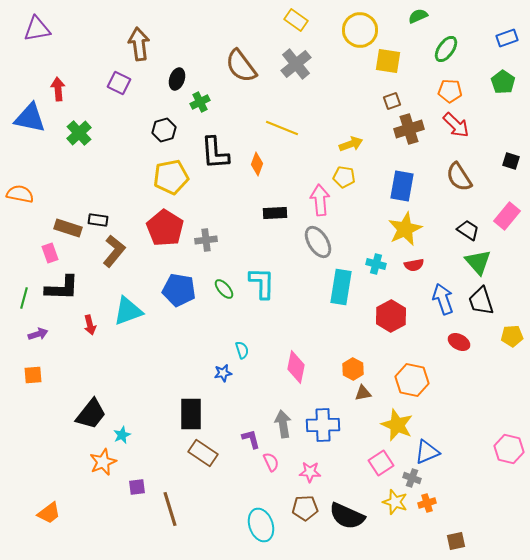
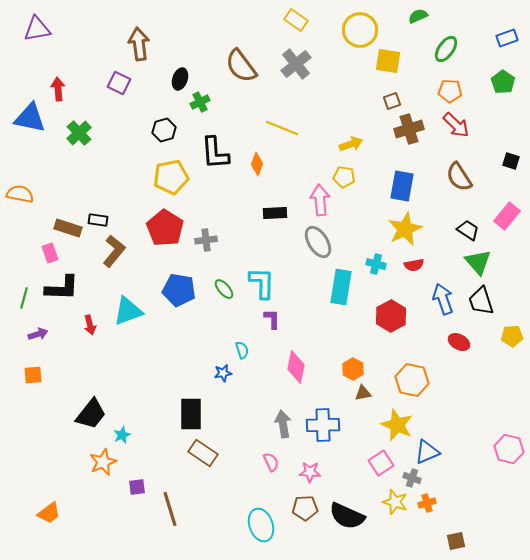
black ellipse at (177, 79): moved 3 px right
purple L-shape at (251, 439): moved 21 px right, 120 px up; rotated 15 degrees clockwise
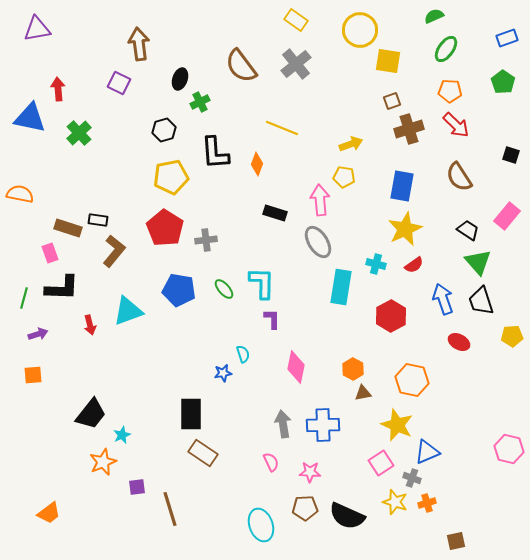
green semicircle at (418, 16): moved 16 px right
black square at (511, 161): moved 6 px up
black rectangle at (275, 213): rotated 20 degrees clockwise
red semicircle at (414, 265): rotated 24 degrees counterclockwise
cyan semicircle at (242, 350): moved 1 px right, 4 px down
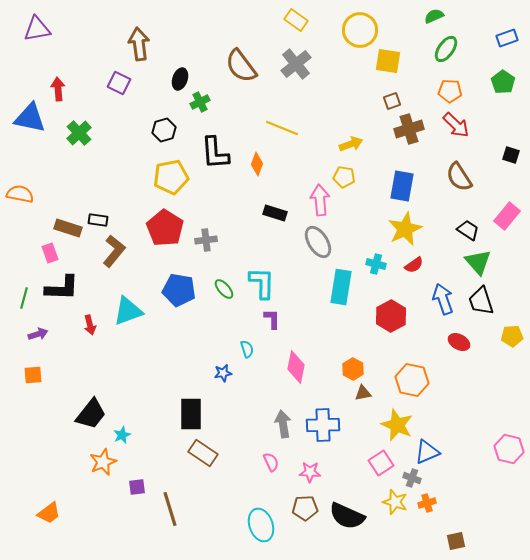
cyan semicircle at (243, 354): moved 4 px right, 5 px up
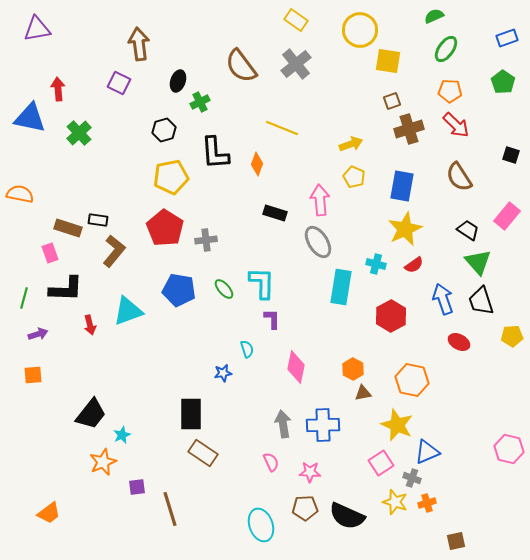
black ellipse at (180, 79): moved 2 px left, 2 px down
yellow pentagon at (344, 177): moved 10 px right; rotated 15 degrees clockwise
black L-shape at (62, 288): moved 4 px right, 1 px down
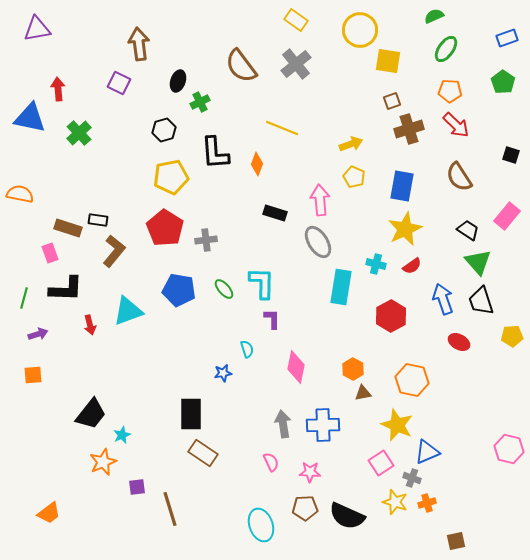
red semicircle at (414, 265): moved 2 px left, 1 px down
